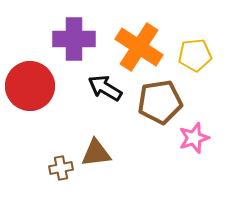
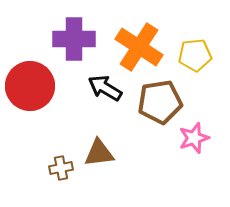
brown triangle: moved 3 px right
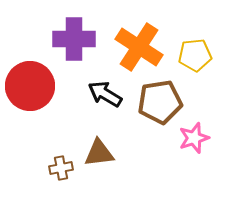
black arrow: moved 6 px down
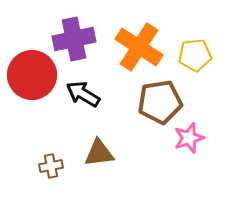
purple cross: rotated 12 degrees counterclockwise
red circle: moved 2 px right, 11 px up
black arrow: moved 22 px left
pink star: moved 5 px left
brown cross: moved 10 px left, 2 px up
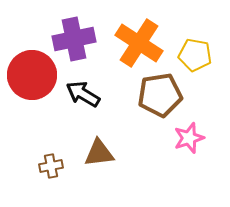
orange cross: moved 4 px up
yellow pentagon: rotated 16 degrees clockwise
brown pentagon: moved 7 px up
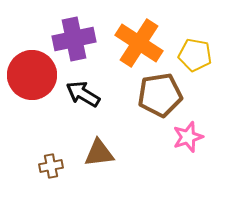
pink star: moved 1 px left, 1 px up
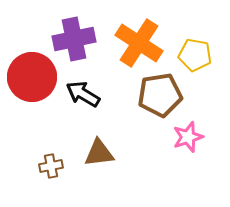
red circle: moved 2 px down
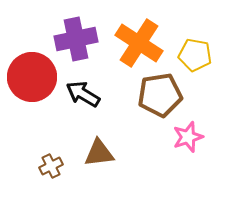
purple cross: moved 2 px right
brown cross: rotated 15 degrees counterclockwise
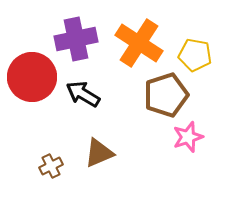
brown pentagon: moved 6 px right; rotated 9 degrees counterclockwise
brown triangle: rotated 16 degrees counterclockwise
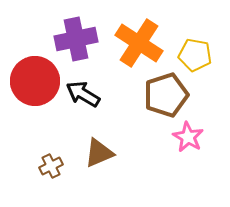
red circle: moved 3 px right, 4 px down
pink star: rotated 24 degrees counterclockwise
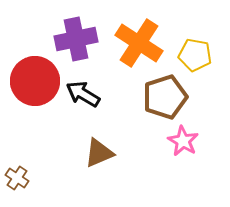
brown pentagon: moved 1 px left, 2 px down
pink star: moved 5 px left, 4 px down
brown cross: moved 34 px left, 12 px down; rotated 30 degrees counterclockwise
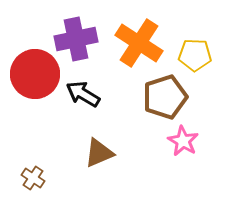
yellow pentagon: rotated 8 degrees counterclockwise
red circle: moved 7 px up
brown cross: moved 16 px right
